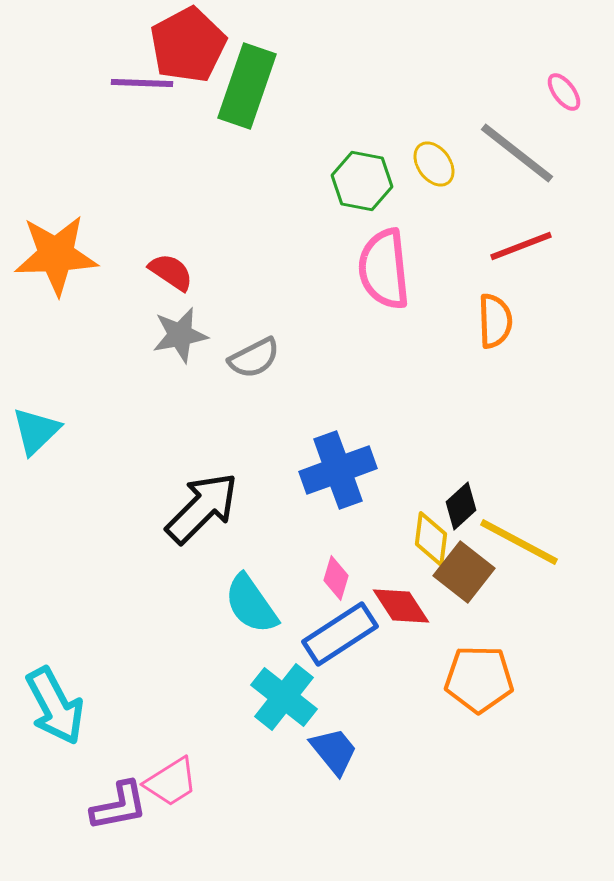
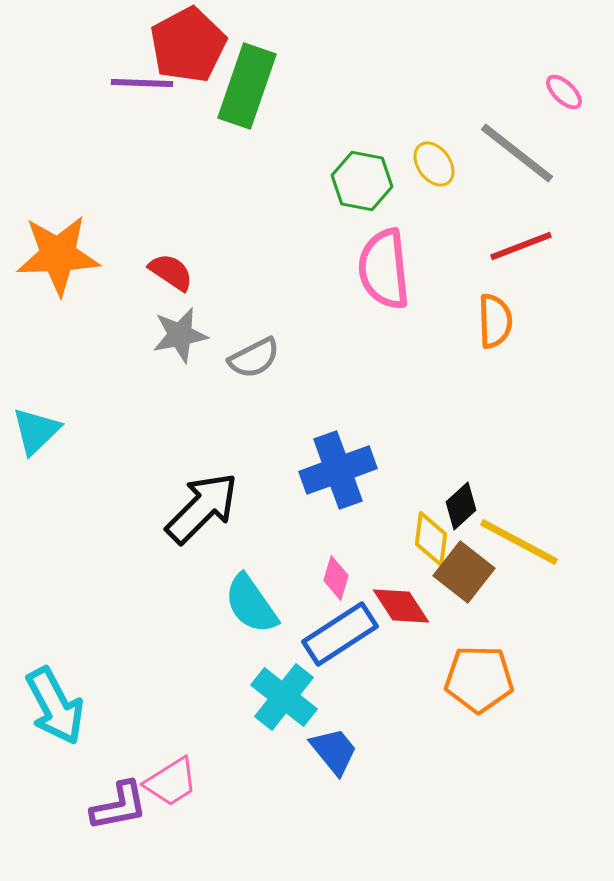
pink ellipse: rotated 9 degrees counterclockwise
orange star: moved 2 px right
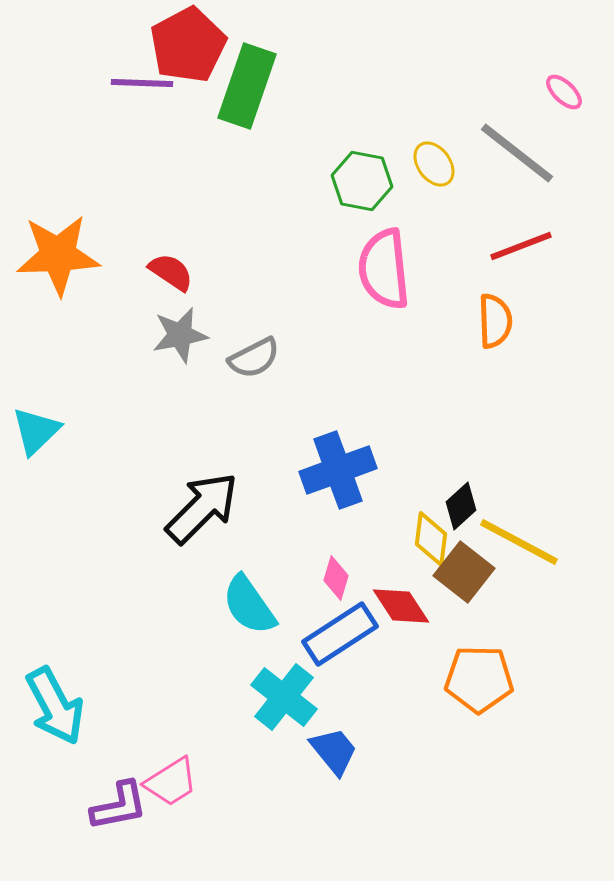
cyan semicircle: moved 2 px left, 1 px down
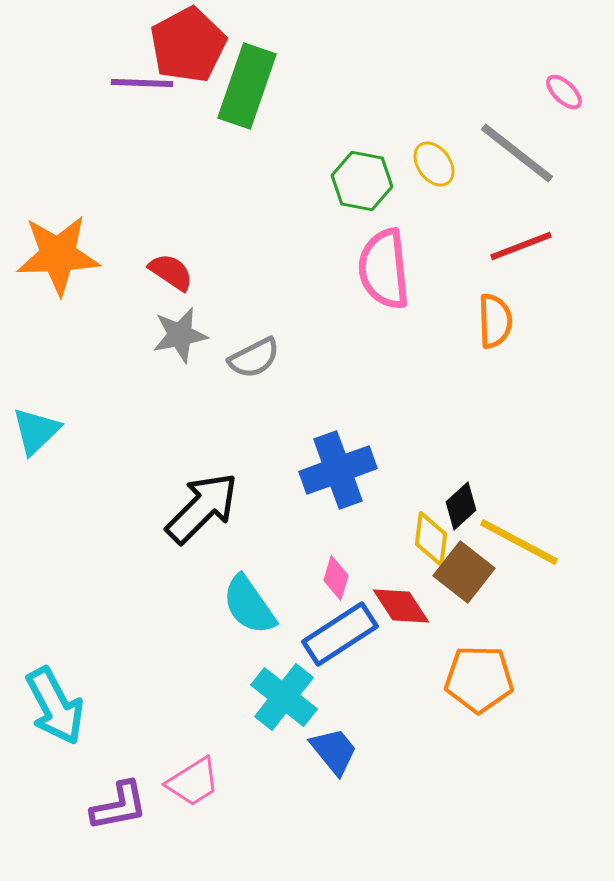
pink trapezoid: moved 22 px right
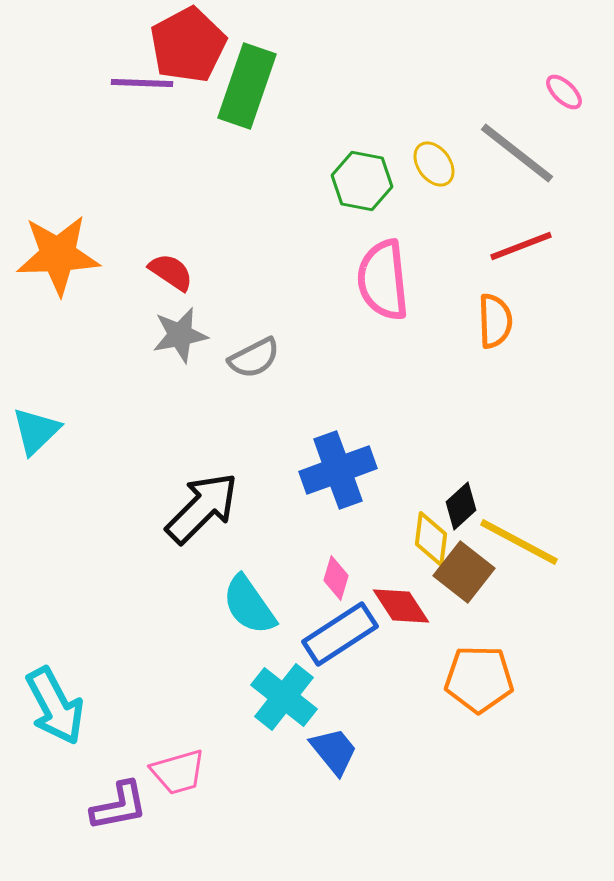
pink semicircle: moved 1 px left, 11 px down
pink trapezoid: moved 15 px left, 10 px up; rotated 16 degrees clockwise
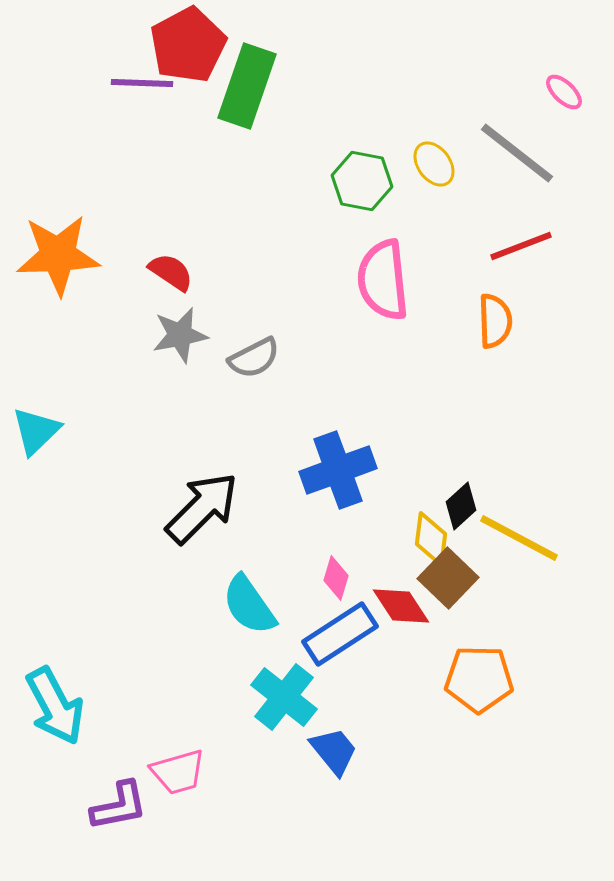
yellow line: moved 4 px up
brown square: moved 16 px left, 6 px down; rotated 6 degrees clockwise
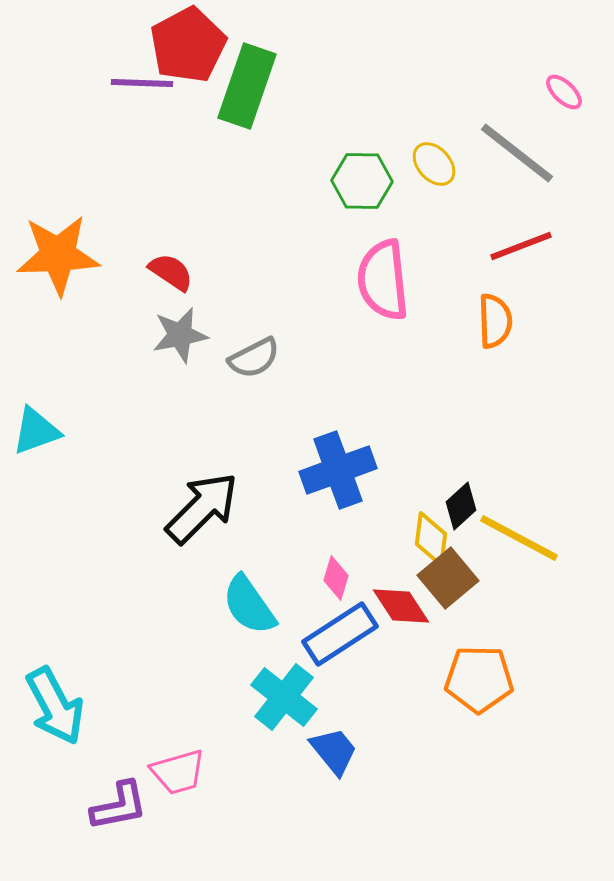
yellow ellipse: rotated 6 degrees counterclockwise
green hexagon: rotated 10 degrees counterclockwise
cyan triangle: rotated 24 degrees clockwise
brown square: rotated 6 degrees clockwise
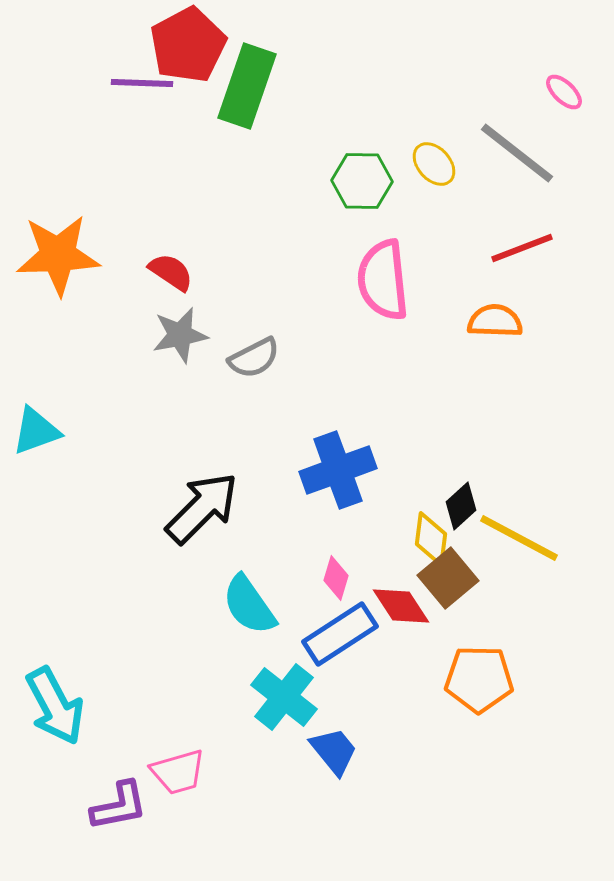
red line: moved 1 px right, 2 px down
orange semicircle: rotated 86 degrees counterclockwise
